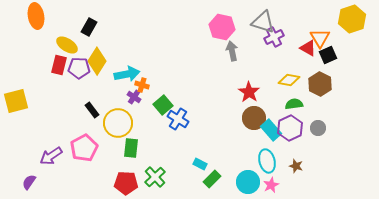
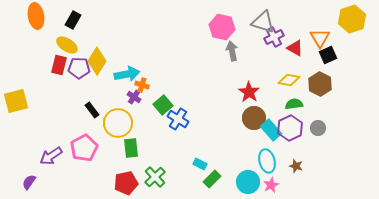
black rectangle at (89, 27): moved 16 px left, 7 px up
red triangle at (308, 48): moved 13 px left
green rectangle at (131, 148): rotated 12 degrees counterclockwise
red pentagon at (126, 183): rotated 15 degrees counterclockwise
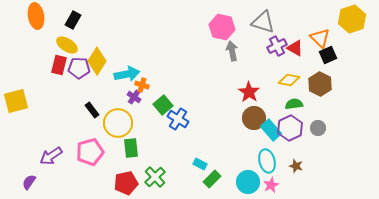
purple cross at (274, 37): moved 3 px right, 9 px down
orange triangle at (320, 38): rotated 15 degrees counterclockwise
pink pentagon at (84, 148): moved 6 px right, 4 px down; rotated 12 degrees clockwise
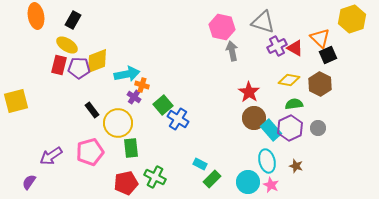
yellow diamond at (97, 61): rotated 36 degrees clockwise
green cross at (155, 177): rotated 20 degrees counterclockwise
pink star at (271, 185): rotated 21 degrees counterclockwise
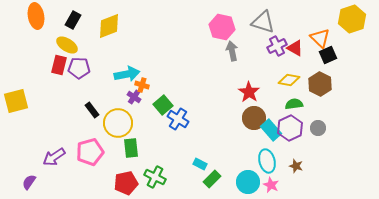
yellow diamond at (97, 61): moved 12 px right, 35 px up
purple arrow at (51, 156): moved 3 px right, 1 px down
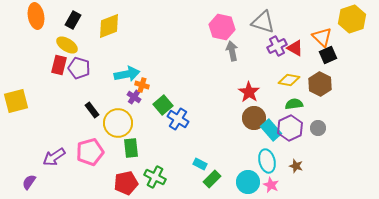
orange triangle at (320, 38): moved 2 px right, 1 px up
purple pentagon at (79, 68): rotated 15 degrees clockwise
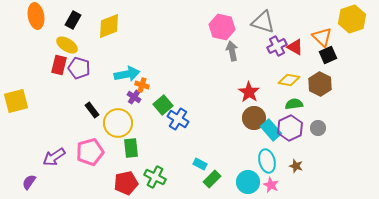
red triangle at (295, 48): moved 1 px up
